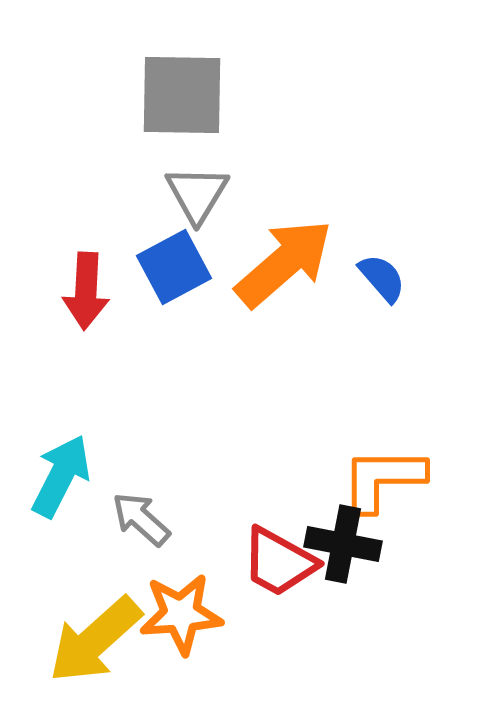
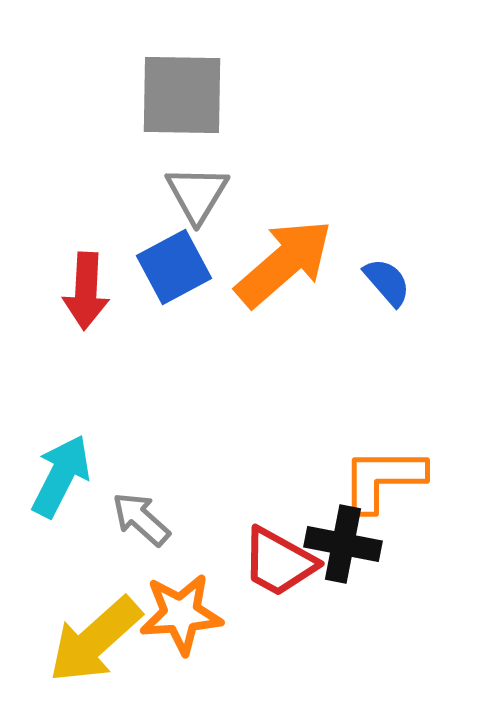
blue semicircle: moved 5 px right, 4 px down
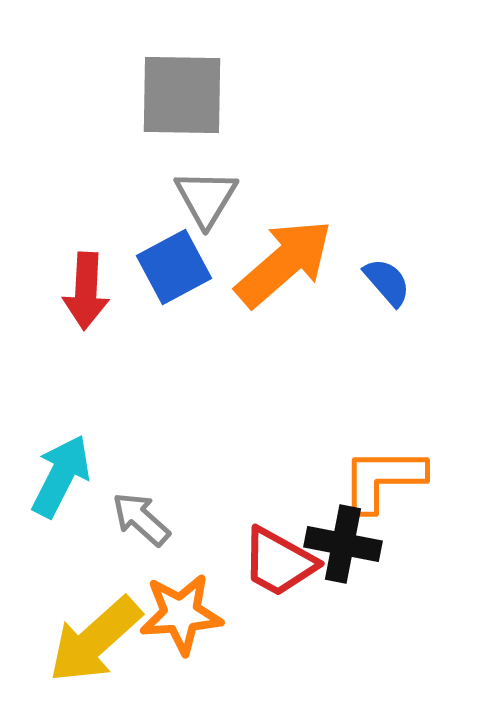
gray triangle: moved 9 px right, 4 px down
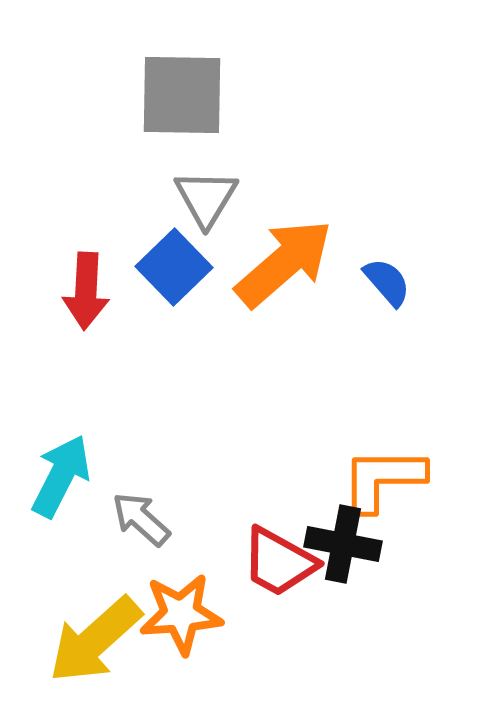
blue square: rotated 16 degrees counterclockwise
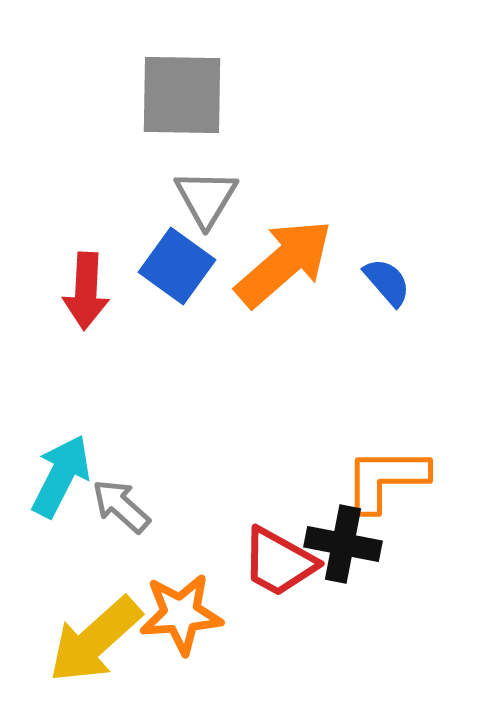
blue square: moved 3 px right, 1 px up; rotated 10 degrees counterclockwise
orange L-shape: moved 3 px right
gray arrow: moved 20 px left, 13 px up
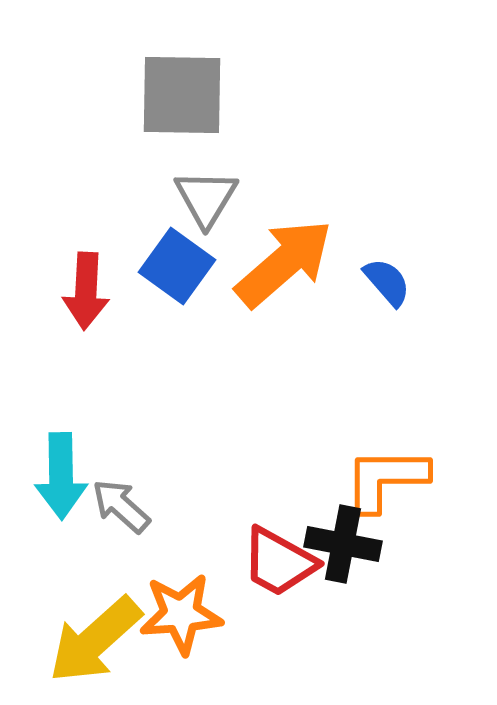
cyan arrow: rotated 152 degrees clockwise
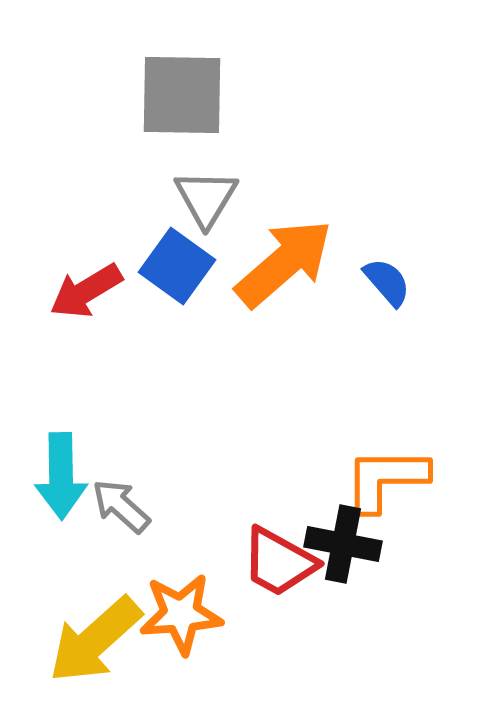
red arrow: rotated 56 degrees clockwise
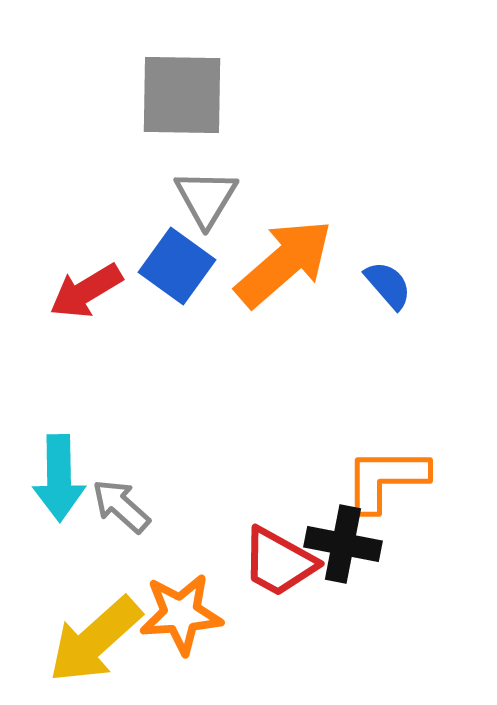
blue semicircle: moved 1 px right, 3 px down
cyan arrow: moved 2 px left, 2 px down
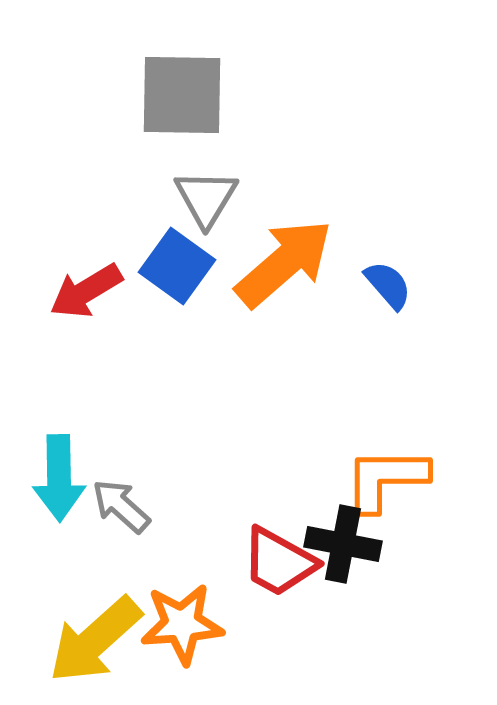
orange star: moved 1 px right, 10 px down
